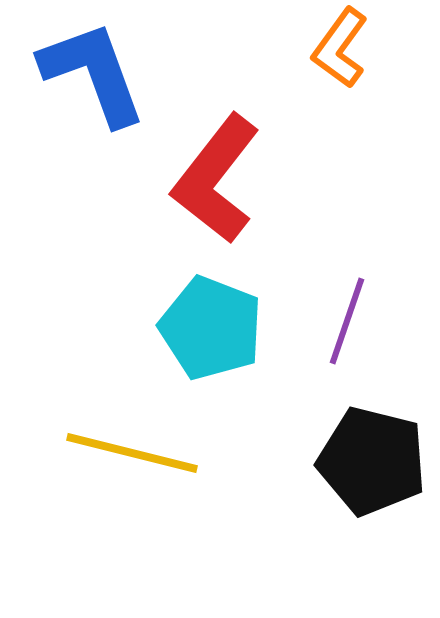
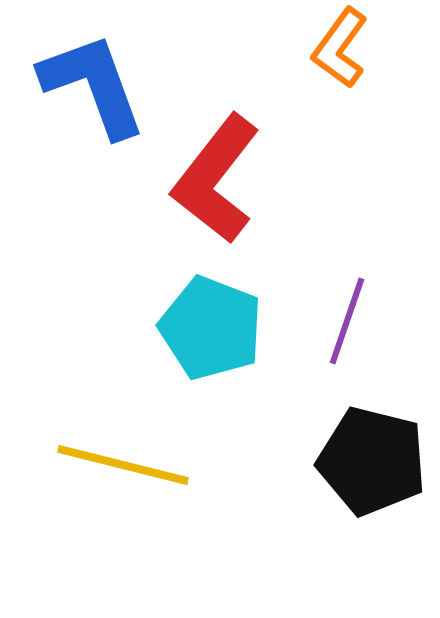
blue L-shape: moved 12 px down
yellow line: moved 9 px left, 12 px down
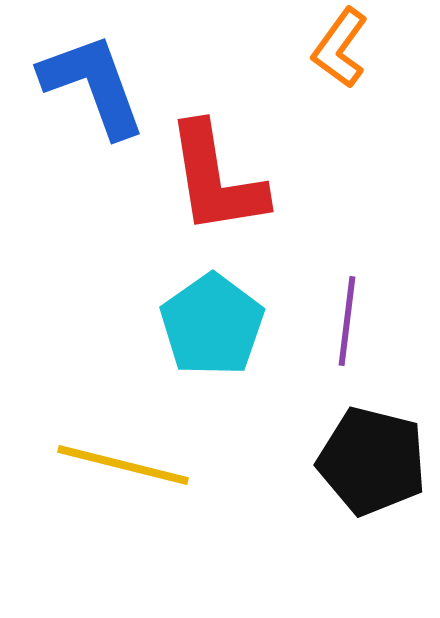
red L-shape: rotated 47 degrees counterclockwise
purple line: rotated 12 degrees counterclockwise
cyan pentagon: moved 1 px right, 3 px up; rotated 16 degrees clockwise
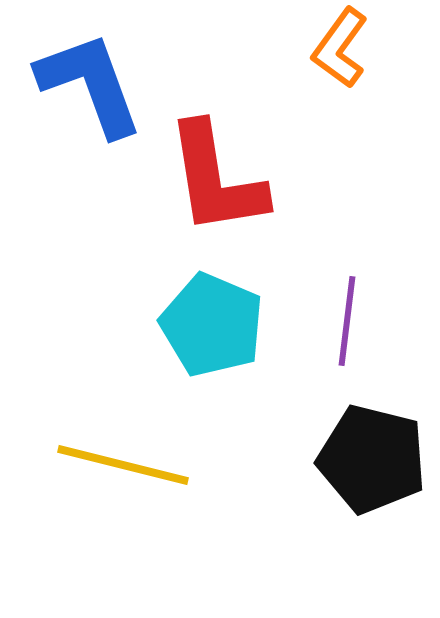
blue L-shape: moved 3 px left, 1 px up
cyan pentagon: rotated 14 degrees counterclockwise
black pentagon: moved 2 px up
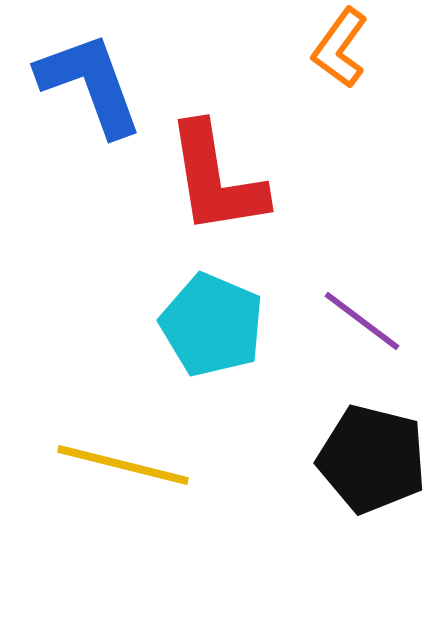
purple line: moved 15 px right; rotated 60 degrees counterclockwise
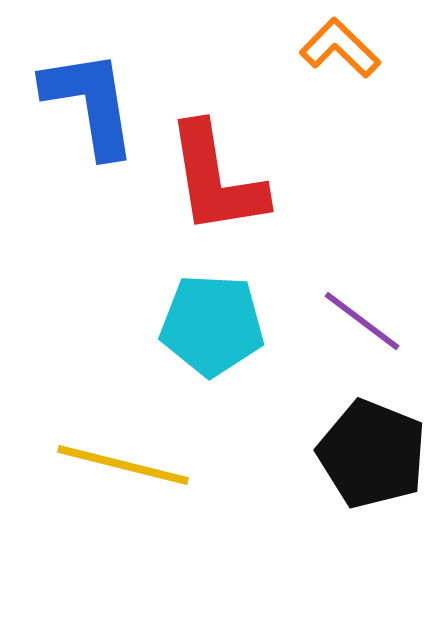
orange L-shape: rotated 98 degrees clockwise
blue L-shape: moved 19 px down; rotated 11 degrees clockwise
cyan pentagon: rotated 20 degrees counterclockwise
black pentagon: moved 5 px up; rotated 8 degrees clockwise
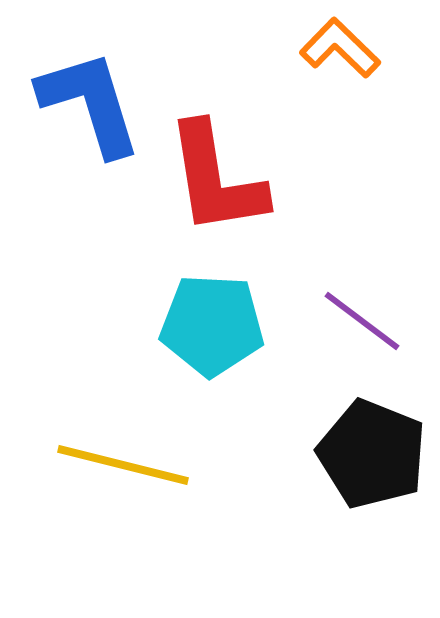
blue L-shape: rotated 8 degrees counterclockwise
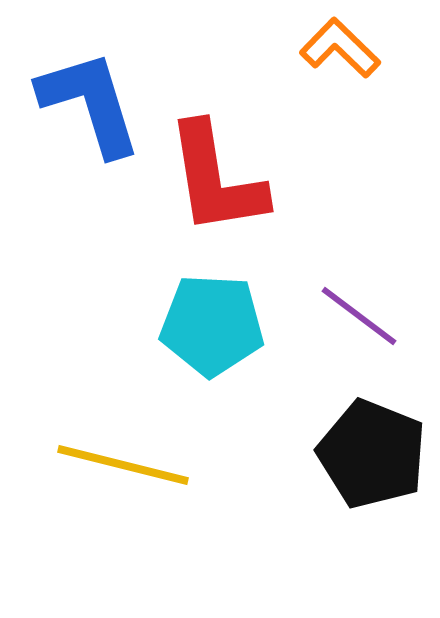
purple line: moved 3 px left, 5 px up
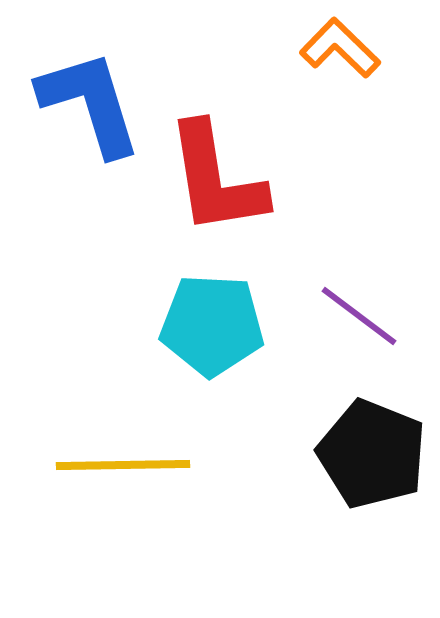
yellow line: rotated 15 degrees counterclockwise
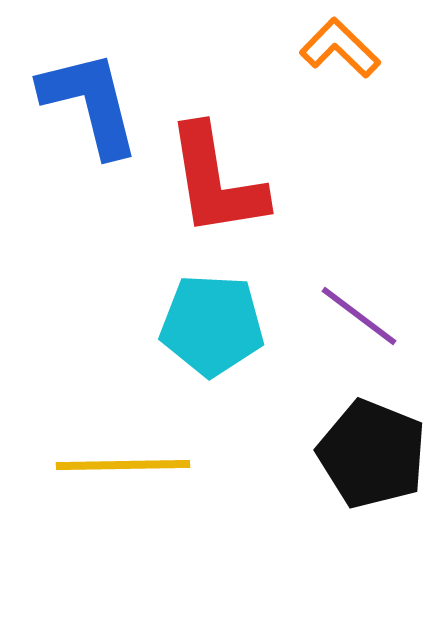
blue L-shape: rotated 3 degrees clockwise
red L-shape: moved 2 px down
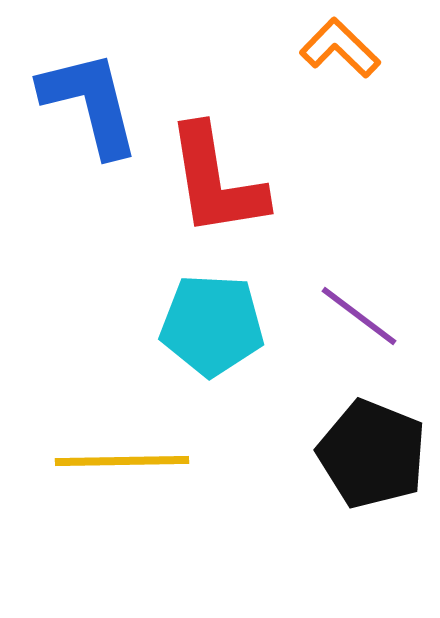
yellow line: moved 1 px left, 4 px up
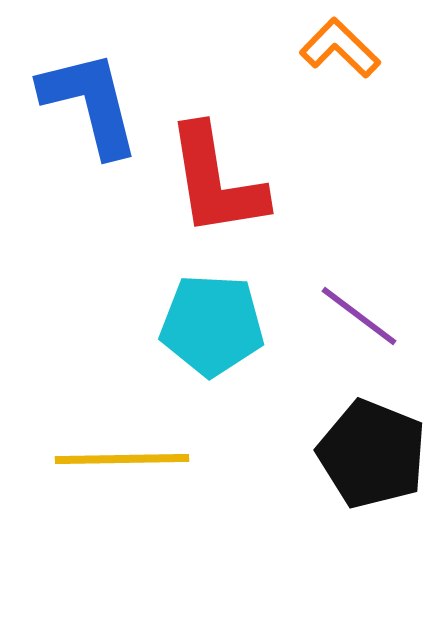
yellow line: moved 2 px up
